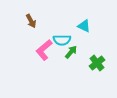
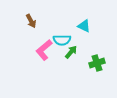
green cross: rotated 21 degrees clockwise
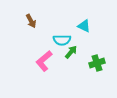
pink L-shape: moved 11 px down
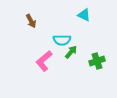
cyan triangle: moved 11 px up
green cross: moved 2 px up
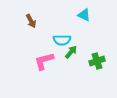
pink L-shape: rotated 25 degrees clockwise
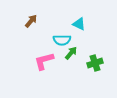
cyan triangle: moved 5 px left, 9 px down
brown arrow: rotated 112 degrees counterclockwise
green arrow: moved 1 px down
green cross: moved 2 px left, 2 px down
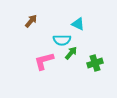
cyan triangle: moved 1 px left
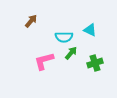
cyan triangle: moved 12 px right, 6 px down
cyan semicircle: moved 2 px right, 3 px up
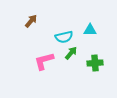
cyan triangle: rotated 24 degrees counterclockwise
cyan semicircle: rotated 12 degrees counterclockwise
green cross: rotated 14 degrees clockwise
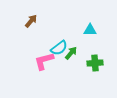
cyan semicircle: moved 5 px left, 11 px down; rotated 24 degrees counterclockwise
